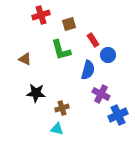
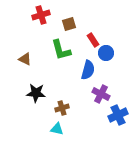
blue circle: moved 2 px left, 2 px up
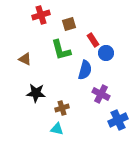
blue semicircle: moved 3 px left
blue cross: moved 5 px down
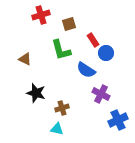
blue semicircle: moved 1 px right; rotated 108 degrees clockwise
black star: rotated 12 degrees clockwise
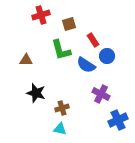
blue circle: moved 1 px right, 3 px down
brown triangle: moved 1 px right, 1 px down; rotated 24 degrees counterclockwise
blue semicircle: moved 5 px up
cyan triangle: moved 3 px right
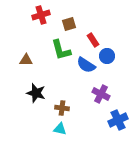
brown cross: rotated 24 degrees clockwise
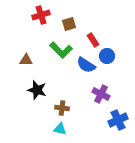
green L-shape: rotated 30 degrees counterclockwise
black star: moved 1 px right, 3 px up
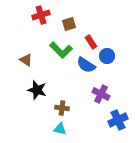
red rectangle: moved 2 px left, 2 px down
brown triangle: rotated 32 degrees clockwise
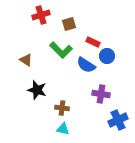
red rectangle: moved 2 px right; rotated 32 degrees counterclockwise
purple cross: rotated 18 degrees counterclockwise
cyan triangle: moved 3 px right
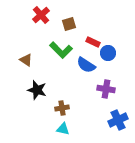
red cross: rotated 24 degrees counterclockwise
blue circle: moved 1 px right, 3 px up
purple cross: moved 5 px right, 5 px up
brown cross: rotated 16 degrees counterclockwise
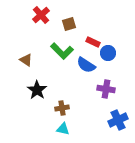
green L-shape: moved 1 px right, 1 px down
black star: rotated 18 degrees clockwise
